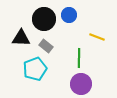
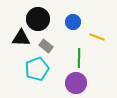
blue circle: moved 4 px right, 7 px down
black circle: moved 6 px left
cyan pentagon: moved 2 px right
purple circle: moved 5 px left, 1 px up
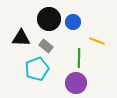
black circle: moved 11 px right
yellow line: moved 4 px down
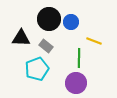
blue circle: moved 2 px left
yellow line: moved 3 px left
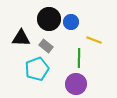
yellow line: moved 1 px up
purple circle: moved 1 px down
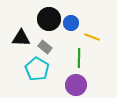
blue circle: moved 1 px down
yellow line: moved 2 px left, 3 px up
gray rectangle: moved 1 px left, 1 px down
cyan pentagon: rotated 20 degrees counterclockwise
purple circle: moved 1 px down
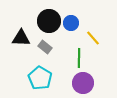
black circle: moved 2 px down
yellow line: moved 1 px right, 1 px down; rotated 28 degrees clockwise
cyan pentagon: moved 3 px right, 9 px down
purple circle: moved 7 px right, 2 px up
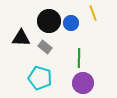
yellow line: moved 25 px up; rotated 21 degrees clockwise
cyan pentagon: rotated 15 degrees counterclockwise
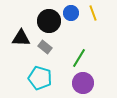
blue circle: moved 10 px up
green line: rotated 30 degrees clockwise
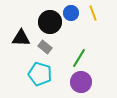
black circle: moved 1 px right, 1 px down
cyan pentagon: moved 4 px up
purple circle: moved 2 px left, 1 px up
